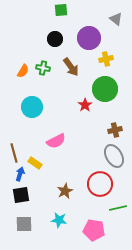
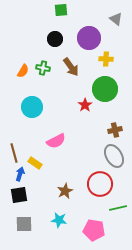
yellow cross: rotated 16 degrees clockwise
black square: moved 2 px left
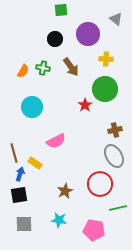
purple circle: moved 1 px left, 4 px up
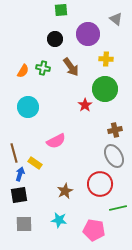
cyan circle: moved 4 px left
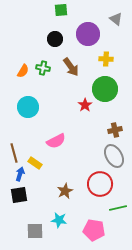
gray square: moved 11 px right, 7 px down
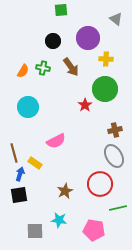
purple circle: moved 4 px down
black circle: moved 2 px left, 2 px down
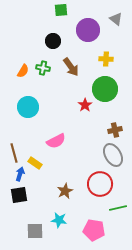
purple circle: moved 8 px up
gray ellipse: moved 1 px left, 1 px up
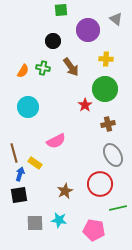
brown cross: moved 7 px left, 6 px up
gray square: moved 8 px up
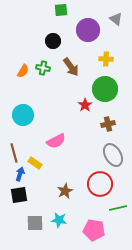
cyan circle: moved 5 px left, 8 px down
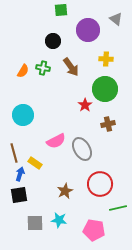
gray ellipse: moved 31 px left, 6 px up
